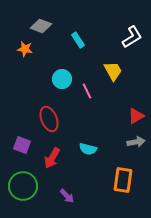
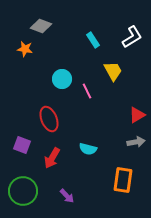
cyan rectangle: moved 15 px right
red triangle: moved 1 px right, 1 px up
green circle: moved 5 px down
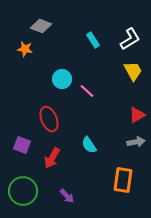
white L-shape: moved 2 px left, 2 px down
yellow trapezoid: moved 20 px right
pink line: rotated 21 degrees counterclockwise
cyan semicircle: moved 1 px right, 4 px up; rotated 42 degrees clockwise
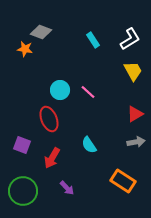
gray diamond: moved 6 px down
cyan circle: moved 2 px left, 11 px down
pink line: moved 1 px right, 1 px down
red triangle: moved 2 px left, 1 px up
orange rectangle: moved 1 px down; rotated 65 degrees counterclockwise
purple arrow: moved 8 px up
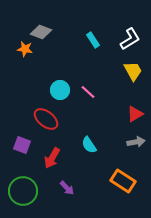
red ellipse: moved 3 px left; rotated 30 degrees counterclockwise
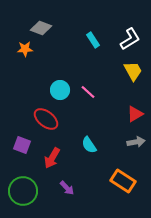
gray diamond: moved 4 px up
orange star: rotated 14 degrees counterclockwise
